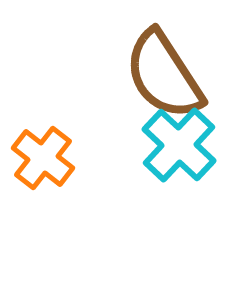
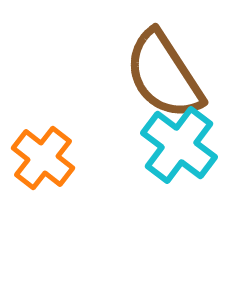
cyan cross: rotated 6 degrees counterclockwise
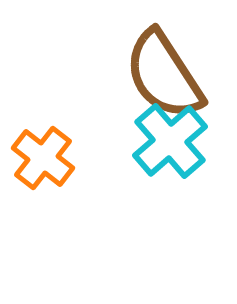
cyan cross: moved 9 px left, 4 px up; rotated 12 degrees clockwise
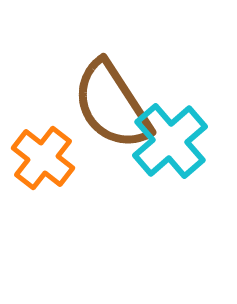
brown semicircle: moved 52 px left, 30 px down
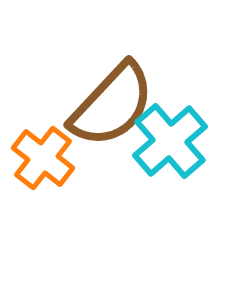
brown semicircle: rotated 104 degrees counterclockwise
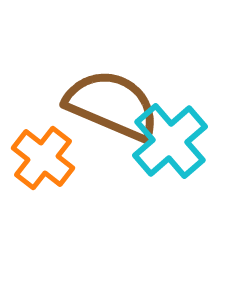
brown semicircle: rotated 110 degrees counterclockwise
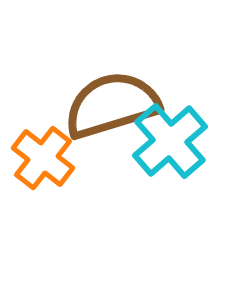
brown semicircle: rotated 40 degrees counterclockwise
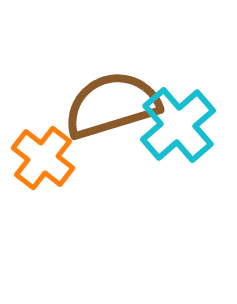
cyan cross: moved 8 px right, 16 px up
